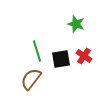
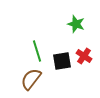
black square: moved 1 px right, 2 px down
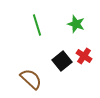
green line: moved 26 px up
black square: rotated 30 degrees counterclockwise
brown semicircle: rotated 95 degrees clockwise
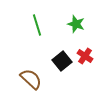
red cross: moved 1 px right
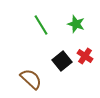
green line: moved 4 px right; rotated 15 degrees counterclockwise
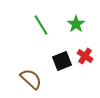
green star: rotated 18 degrees clockwise
black square: rotated 18 degrees clockwise
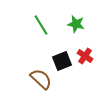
green star: rotated 24 degrees counterclockwise
brown semicircle: moved 10 px right
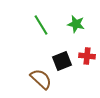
red cross: moved 2 px right; rotated 28 degrees counterclockwise
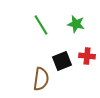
brown semicircle: rotated 55 degrees clockwise
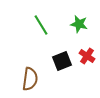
green star: moved 3 px right
red cross: rotated 28 degrees clockwise
brown semicircle: moved 11 px left
